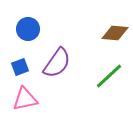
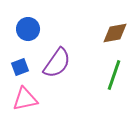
brown diamond: rotated 16 degrees counterclockwise
green line: moved 5 px right, 1 px up; rotated 28 degrees counterclockwise
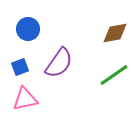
purple semicircle: moved 2 px right
green line: rotated 36 degrees clockwise
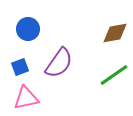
pink triangle: moved 1 px right, 1 px up
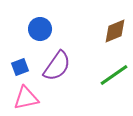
blue circle: moved 12 px right
brown diamond: moved 2 px up; rotated 12 degrees counterclockwise
purple semicircle: moved 2 px left, 3 px down
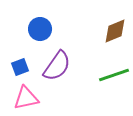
green line: rotated 16 degrees clockwise
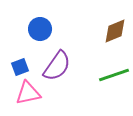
pink triangle: moved 2 px right, 5 px up
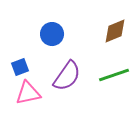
blue circle: moved 12 px right, 5 px down
purple semicircle: moved 10 px right, 10 px down
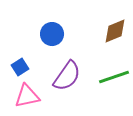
blue square: rotated 12 degrees counterclockwise
green line: moved 2 px down
pink triangle: moved 1 px left, 3 px down
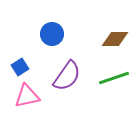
brown diamond: moved 8 px down; rotated 24 degrees clockwise
green line: moved 1 px down
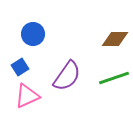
blue circle: moved 19 px left
pink triangle: rotated 12 degrees counterclockwise
